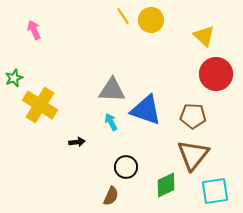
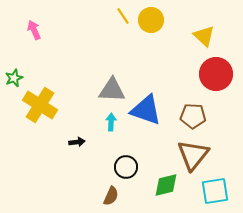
cyan arrow: rotated 30 degrees clockwise
green diamond: rotated 12 degrees clockwise
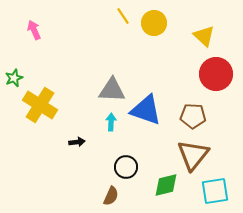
yellow circle: moved 3 px right, 3 px down
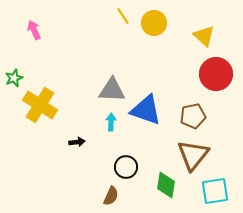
brown pentagon: rotated 15 degrees counterclockwise
green diamond: rotated 68 degrees counterclockwise
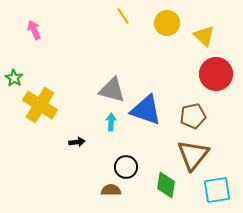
yellow circle: moved 13 px right
green star: rotated 18 degrees counterclockwise
gray triangle: rotated 12 degrees clockwise
cyan square: moved 2 px right, 1 px up
brown semicircle: moved 6 px up; rotated 114 degrees counterclockwise
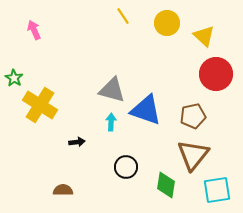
brown semicircle: moved 48 px left
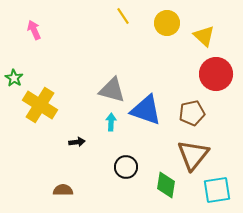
brown pentagon: moved 1 px left, 3 px up
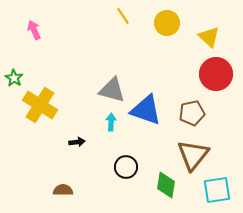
yellow triangle: moved 5 px right, 1 px down
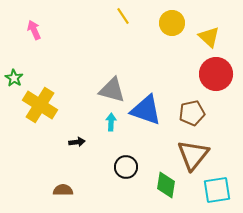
yellow circle: moved 5 px right
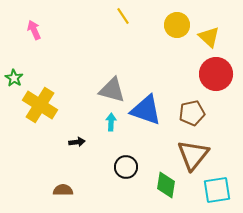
yellow circle: moved 5 px right, 2 px down
